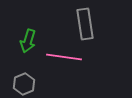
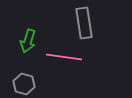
gray rectangle: moved 1 px left, 1 px up
gray hexagon: rotated 20 degrees counterclockwise
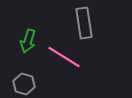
pink line: rotated 24 degrees clockwise
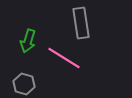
gray rectangle: moved 3 px left
pink line: moved 1 px down
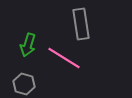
gray rectangle: moved 1 px down
green arrow: moved 4 px down
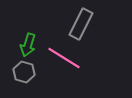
gray rectangle: rotated 36 degrees clockwise
gray hexagon: moved 12 px up
